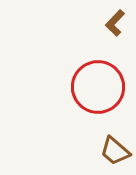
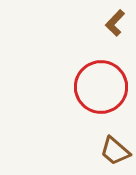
red circle: moved 3 px right
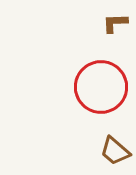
brown L-shape: rotated 44 degrees clockwise
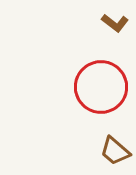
brown L-shape: rotated 140 degrees counterclockwise
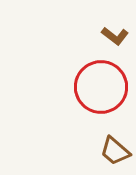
brown L-shape: moved 13 px down
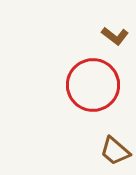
red circle: moved 8 px left, 2 px up
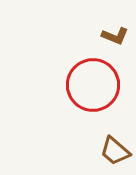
brown L-shape: rotated 16 degrees counterclockwise
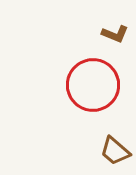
brown L-shape: moved 2 px up
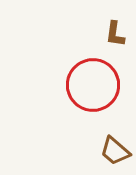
brown L-shape: rotated 76 degrees clockwise
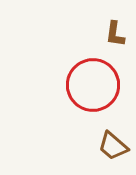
brown trapezoid: moved 2 px left, 5 px up
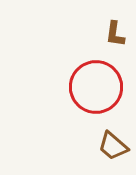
red circle: moved 3 px right, 2 px down
